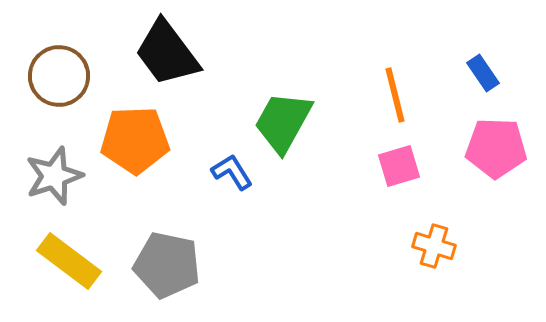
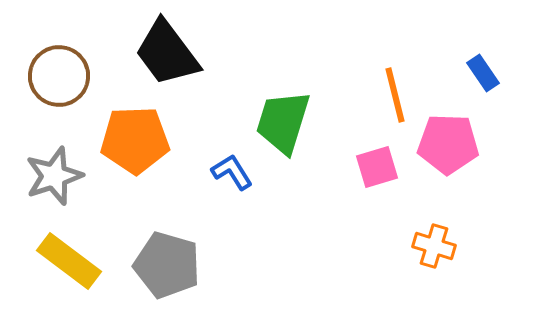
green trapezoid: rotated 12 degrees counterclockwise
pink pentagon: moved 48 px left, 4 px up
pink square: moved 22 px left, 1 px down
gray pentagon: rotated 4 degrees clockwise
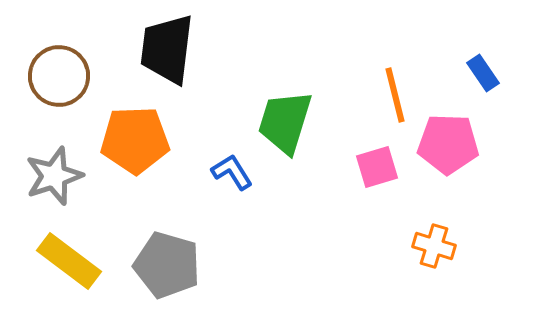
black trapezoid: moved 4 px up; rotated 44 degrees clockwise
green trapezoid: moved 2 px right
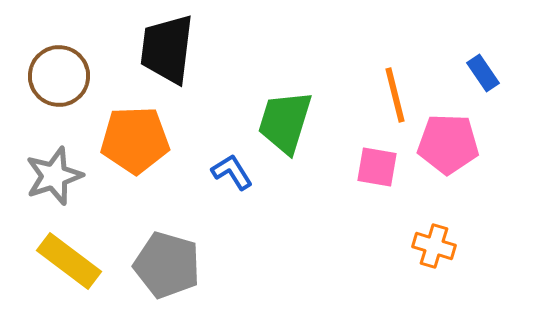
pink square: rotated 27 degrees clockwise
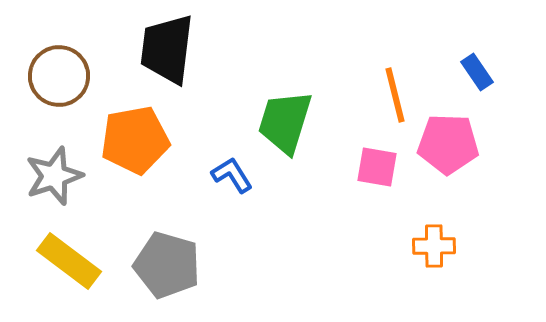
blue rectangle: moved 6 px left, 1 px up
orange pentagon: rotated 8 degrees counterclockwise
blue L-shape: moved 3 px down
orange cross: rotated 18 degrees counterclockwise
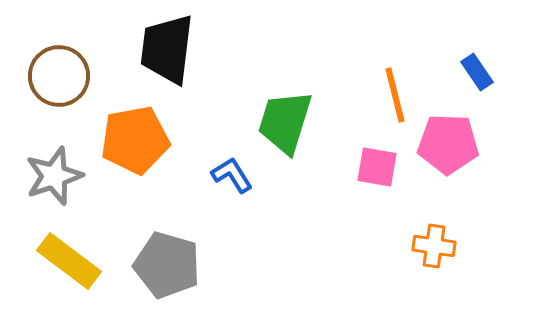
orange cross: rotated 9 degrees clockwise
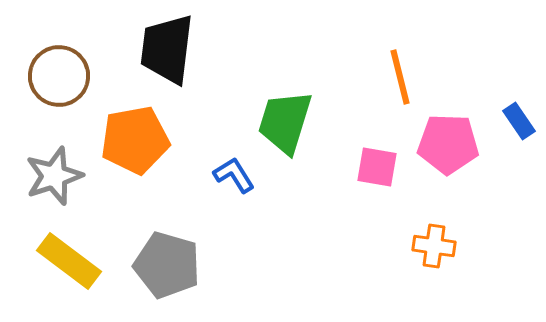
blue rectangle: moved 42 px right, 49 px down
orange line: moved 5 px right, 18 px up
blue L-shape: moved 2 px right
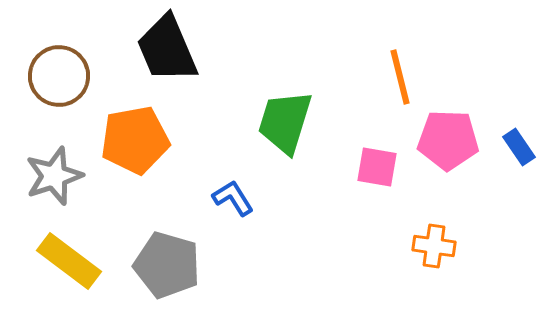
black trapezoid: rotated 30 degrees counterclockwise
blue rectangle: moved 26 px down
pink pentagon: moved 4 px up
blue L-shape: moved 1 px left, 23 px down
